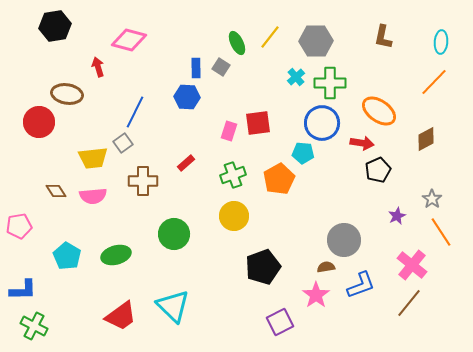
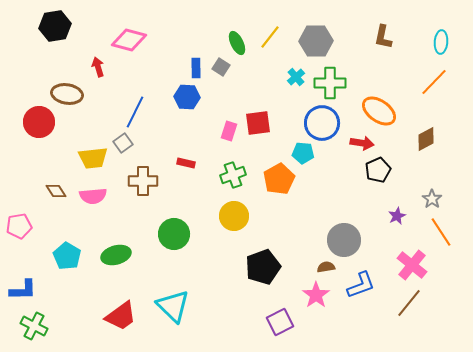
red rectangle at (186, 163): rotated 54 degrees clockwise
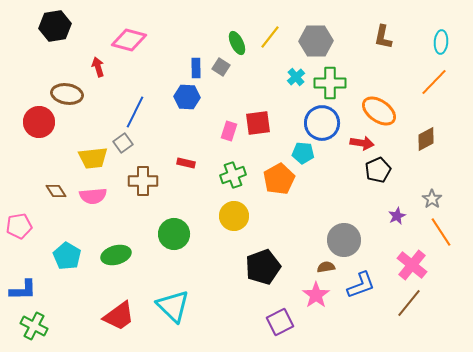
red trapezoid at (121, 316): moved 2 px left
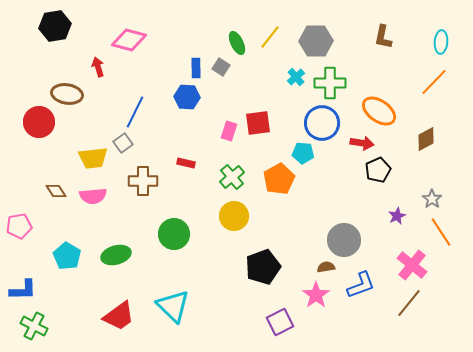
green cross at (233, 175): moved 1 px left, 2 px down; rotated 20 degrees counterclockwise
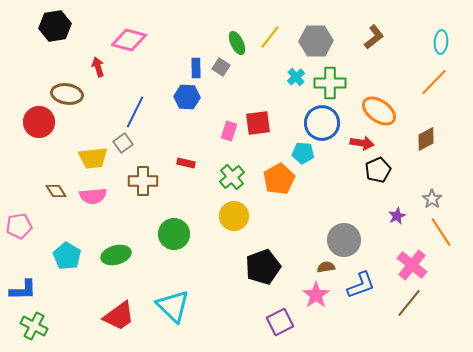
brown L-shape at (383, 37): moved 9 px left; rotated 140 degrees counterclockwise
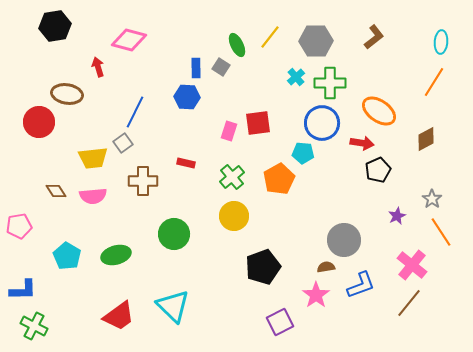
green ellipse at (237, 43): moved 2 px down
orange line at (434, 82): rotated 12 degrees counterclockwise
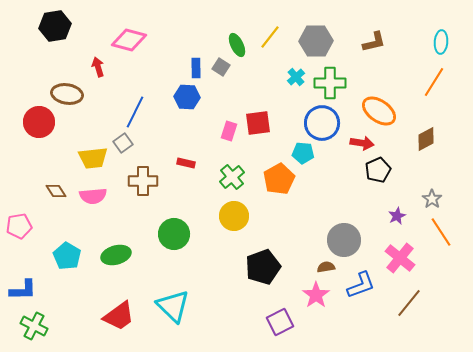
brown L-shape at (374, 37): moved 5 px down; rotated 25 degrees clockwise
pink cross at (412, 265): moved 12 px left, 7 px up
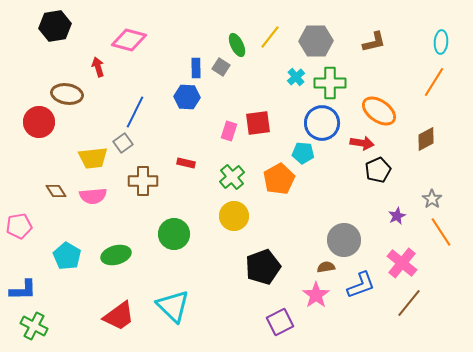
pink cross at (400, 258): moved 2 px right, 5 px down
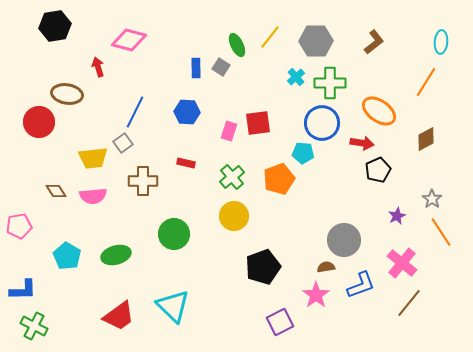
brown L-shape at (374, 42): rotated 25 degrees counterclockwise
orange line at (434, 82): moved 8 px left
blue hexagon at (187, 97): moved 15 px down
orange pentagon at (279, 179): rotated 8 degrees clockwise
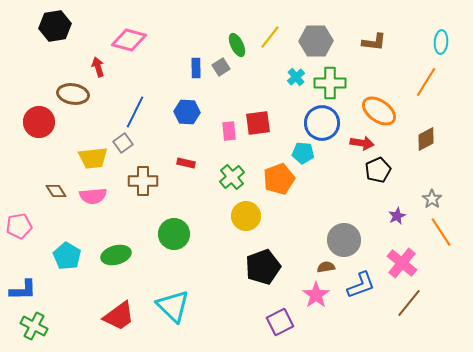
brown L-shape at (374, 42): rotated 45 degrees clockwise
gray square at (221, 67): rotated 24 degrees clockwise
brown ellipse at (67, 94): moved 6 px right
pink rectangle at (229, 131): rotated 24 degrees counterclockwise
yellow circle at (234, 216): moved 12 px right
